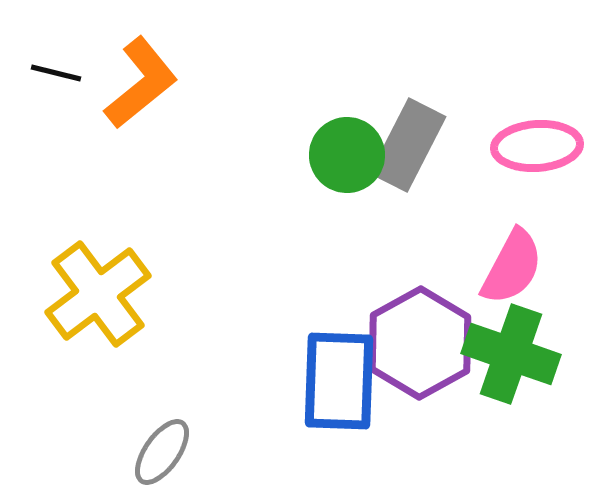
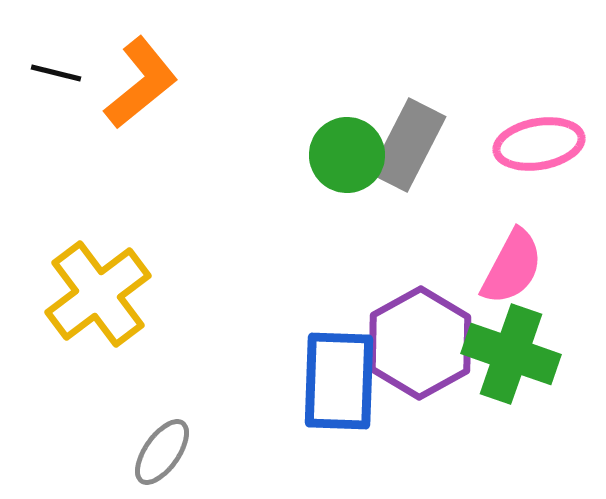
pink ellipse: moved 2 px right, 2 px up; rotated 6 degrees counterclockwise
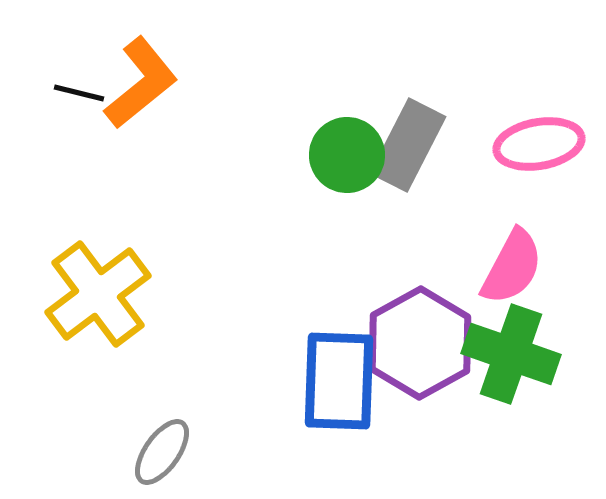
black line: moved 23 px right, 20 px down
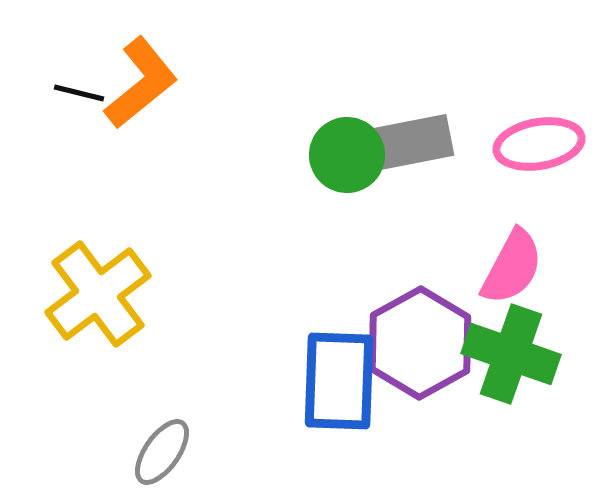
gray rectangle: moved 2 px up; rotated 52 degrees clockwise
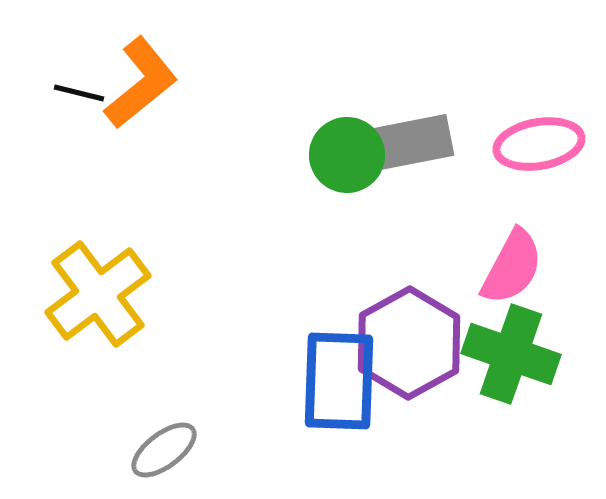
purple hexagon: moved 11 px left
gray ellipse: moved 2 px right, 2 px up; rotated 18 degrees clockwise
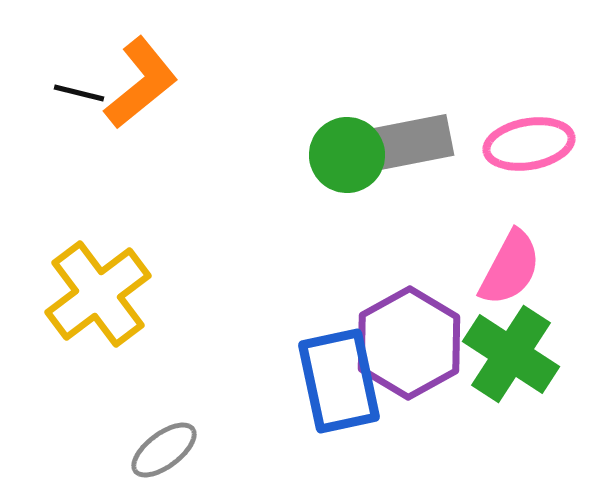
pink ellipse: moved 10 px left
pink semicircle: moved 2 px left, 1 px down
green cross: rotated 14 degrees clockwise
blue rectangle: rotated 14 degrees counterclockwise
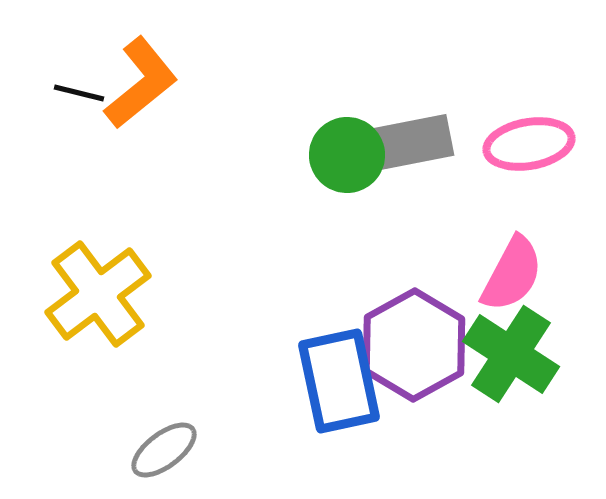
pink semicircle: moved 2 px right, 6 px down
purple hexagon: moved 5 px right, 2 px down
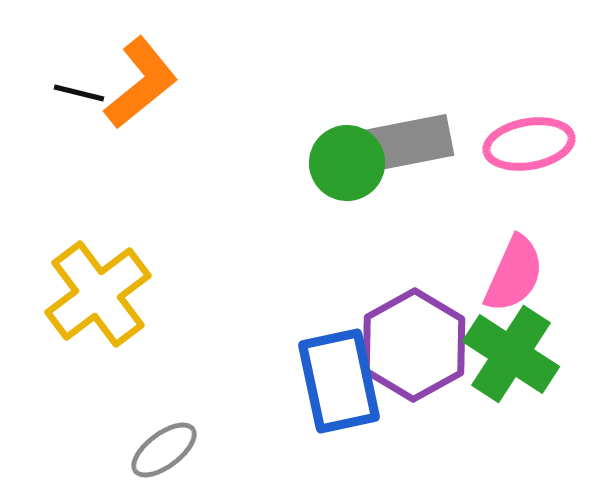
green circle: moved 8 px down
pink semicircle: moved 2 px right; rotated 4 degrees counterclockwise
